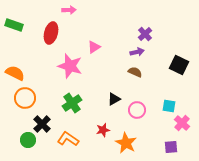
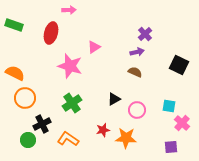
black cross: rotated 18 degrees clockwise
orange star: moved 5 px up; rotated 25 degrees counterclockwise
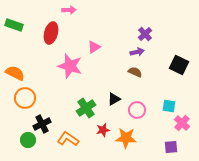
green cross: moved 14 px right, 5 px down
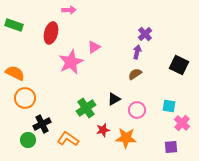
purple arrow: rotated 64 degrees counterclockwise
pink star: moved 1 px right, 4 px up; rotated 30 degrees clockwise
brown semicircle: moved 2 px down; rotated 56 degrees counterclockwise
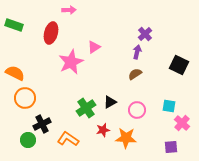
black triangle: moved 4 px left, 3 px down
